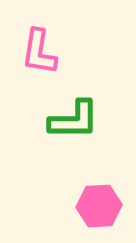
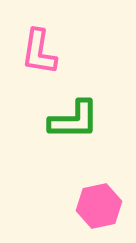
pink hexagon: rotated 9 degrees counterclockwise
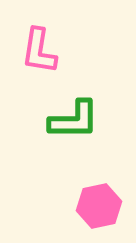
pink L-shape: moved 1 px up
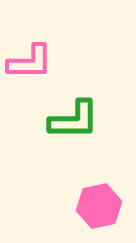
pink L-shape: moved 9 px left, 11 px down; rotated 99 degrees counterclockwise
